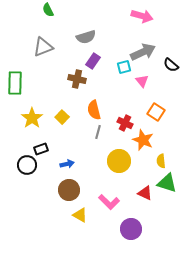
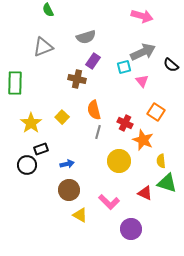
yellow star: moved 1 px left, 5 px down
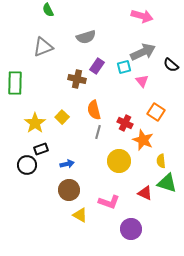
purple rectangle: moved 4 px right, 5 px down
yellow star: moved 4 px right
pink L-shape: rotated 25 degrees counterclockwise
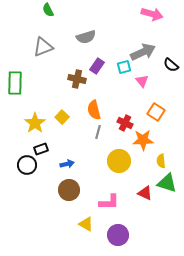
pink arrow: moved 10 px right, 2 px up
orange star: rotated 25 degrees counterclockwise
pink L-shape: rotated 20 degrees counterclockwise
yellow triangle: moved 6 px right, 9 px down
purple circle: moved 13 px left, 6 px down
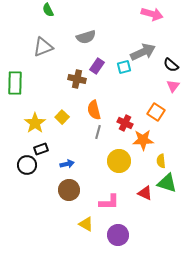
pink triangle: moved 31 px right, 5 px down; rotated 16 degrees clockwise
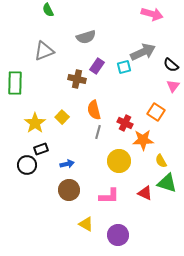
gray triangle: moved 1 px right, 4 px down
yellow semicircle: rotated 24 degrees counterclockwise
pink L-shape: moved 6 px up
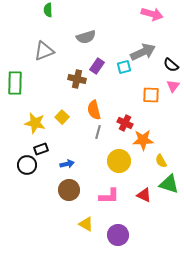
green semicircle: rotated 24 degrees clockwise
orange square: moved 5 px left, 17 px up; rotated 30 degrees counterclockwise
yellow star: rotated 25 degrees counterclockwise
green triangle: moved 2 px right, 1 px down
red triangle: moved 1 px left, 2 px down
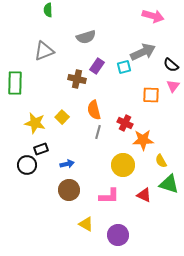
pink arrow: moved 1 px right, 2 px down
yellow circle: moved 4 px right, 4 px down
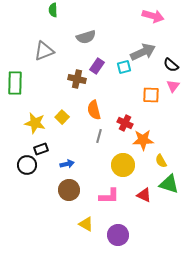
green semicircle: moved 5 px right
gray line: moved 1 px right, 4 px down
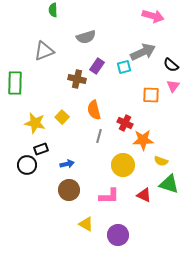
yellow semicircle: rotated 40 degrees counterclockwise
